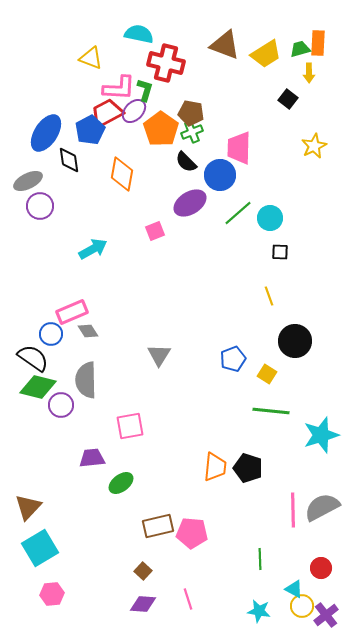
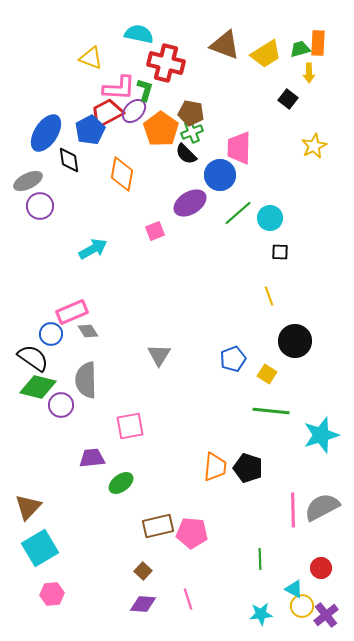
black semicircle at (186, 162): moved 8 px up
cyan star at (259, 611): moved 2 px right, 3 px down; rotated 15 degrees counterclockwise
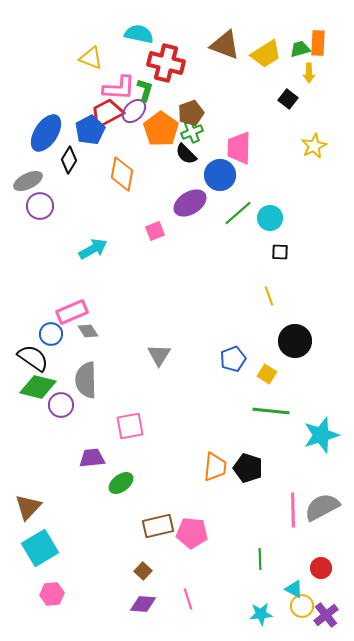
brown pentagon at (191, 113): rotated 30 degrees counterclockwise
black diamond at (69, 160): rotated 40 degrees clockwise
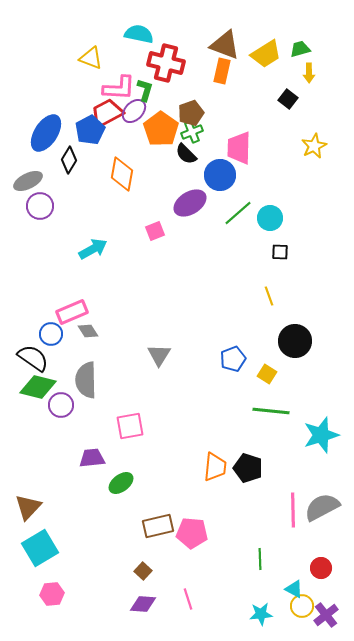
orange rectangle at (318, 43): moved 96 px left, 28 px down; rotated 10 degrees clockwise
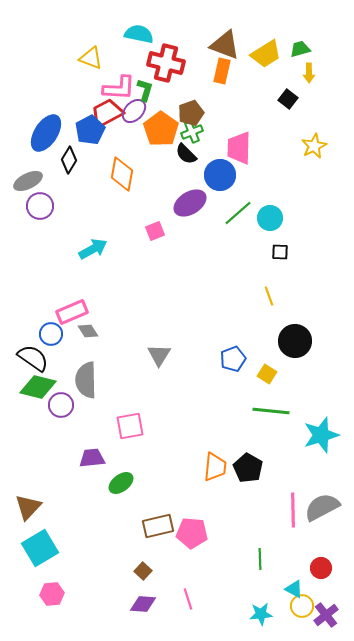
black pentagon at (248, 468): rotated 12 degrees clockwise
